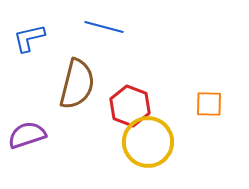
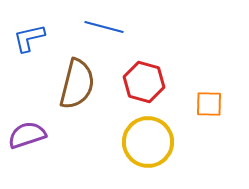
red hexagon: moved 14 px right, 24 px up; rotated 6 degrees counterclockwise
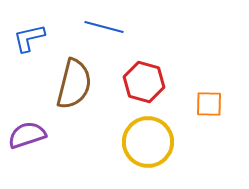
brown semicircle: moved 3 px left
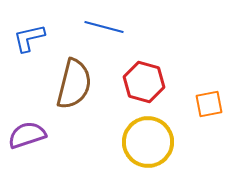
orange square: rotated 12 degrees counterclockwise
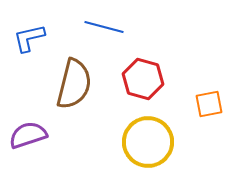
red hexagon: moved 1 px left, 3 px up
purple semicircle: moved 1 px right
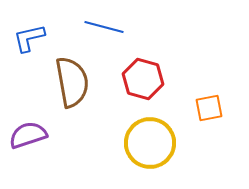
brown semicircle: moved 2 px left, 2 px up; rotated 24 degrees counterclockwise
orange square: moved 4 px down
yellow circle: moved 2 px right, 1 px down
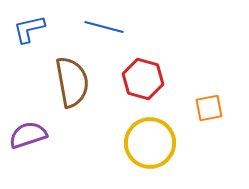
blue L-shape: moved 9 px up
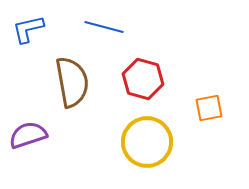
blue L-shape: moved 1 px left
yellow circle: moved 3 px left, 1 px up
